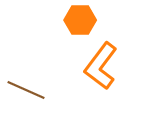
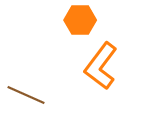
brown line: moved 5 px down
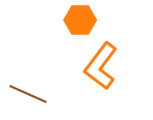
brown line: moved 2 px right, 1 px up
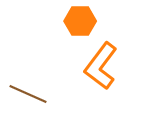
orange hexagon: moved 1 px down
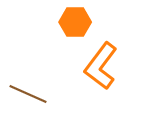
orange hexagon: moved 5 px left, 1 px down
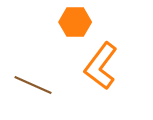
brown line: moved 5 px right, 9 px up
